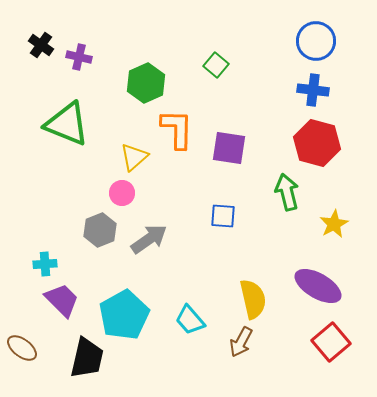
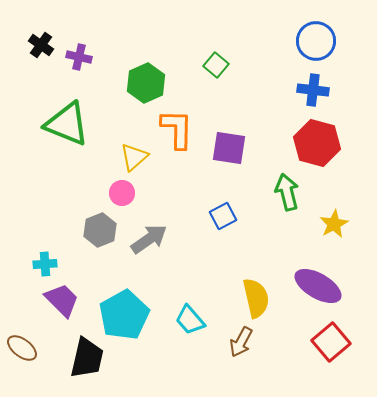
blue square: rotated 32 degrees counterclockwise
yellow semicircle: moved 3 px right, 1 px up
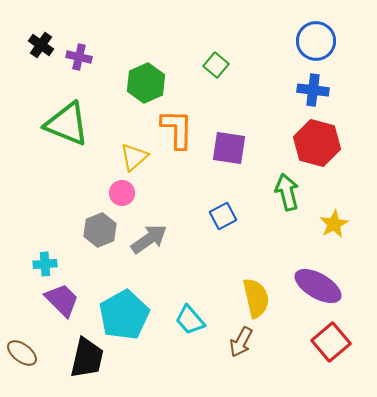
brown ellipse: moved 5 px down
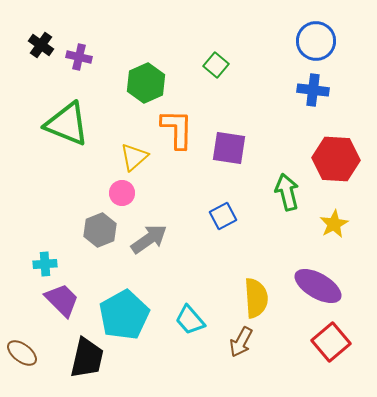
red hexagon: moved 19 px right, 16 px down; rotated 12 degrees counterclockwise
yellow semicircle: rotated 9 degrees clockwise
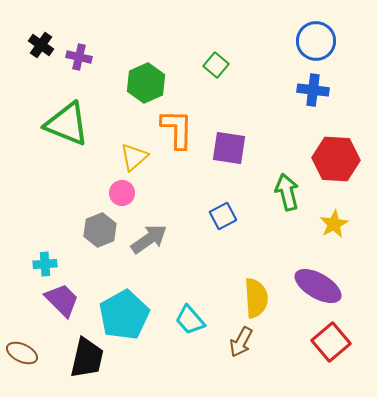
brown ellipse: rotated 12 degrees counterclockwise
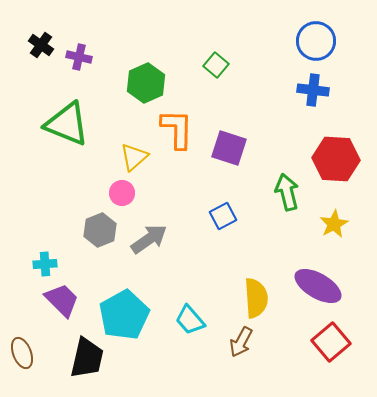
purple square: rotated 9 degrees clockwise
brown ellipse: rotated 44 degrees clockwise
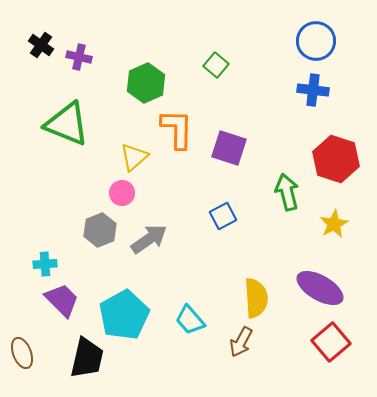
red hexagon: rotated 15 degrees clockwise
purple ellipse: moved 2 px right, 2 px down
